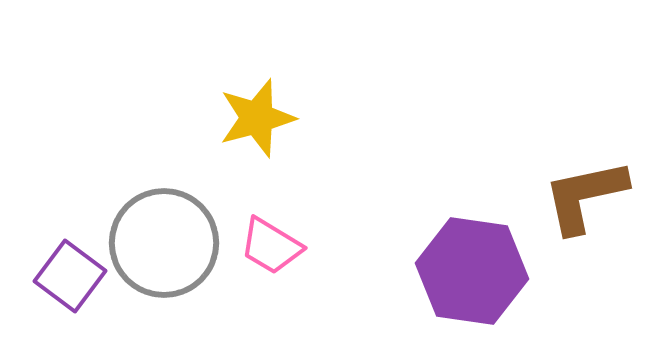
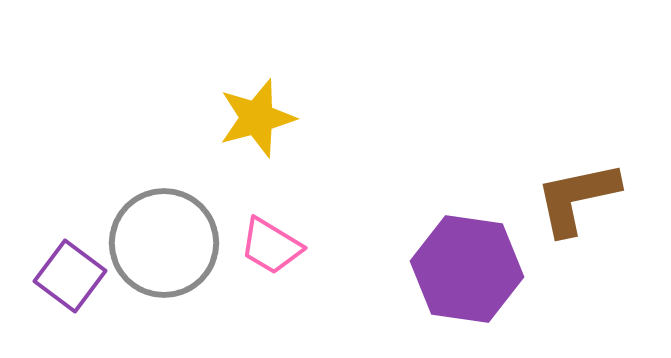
brown L-shape: moved 8 px left, 2 px down
purple hexagon: moved 5 px left, 2 px up
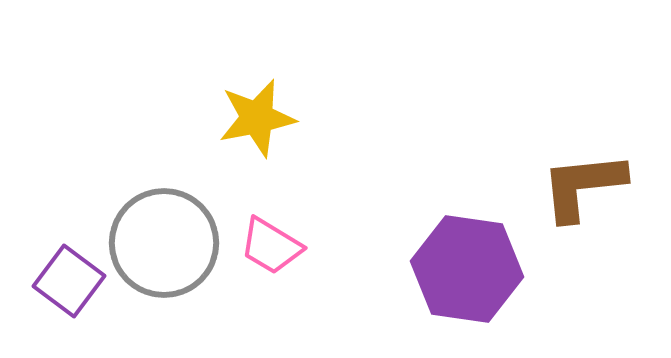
yellow star: rotated 4 degrees clockwise
brown L-shape: moved 6 px right, 12 px up; rotated 6 degrees clockwise
purple square: moved 1 px left, 5 px down
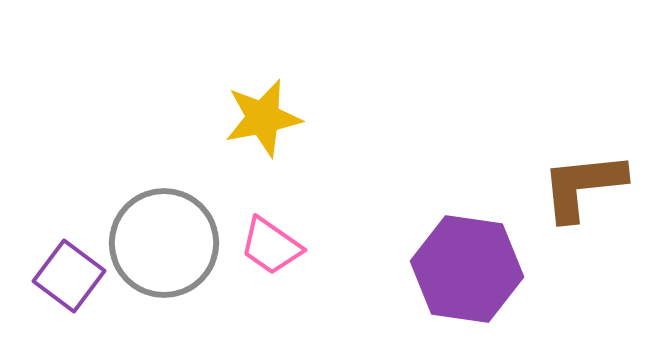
yellow star: moved 6 px right
pink trapezoid: rotated 4 degrees clockwise
purple square: moved 5 px up
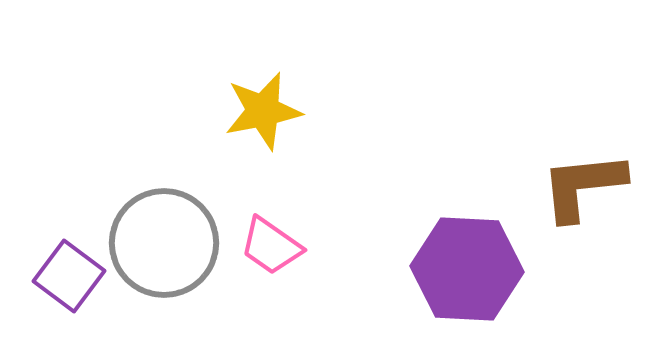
yellow star: moved 7 px up
purple hexagon: rotated 5 degrees counterclockwise
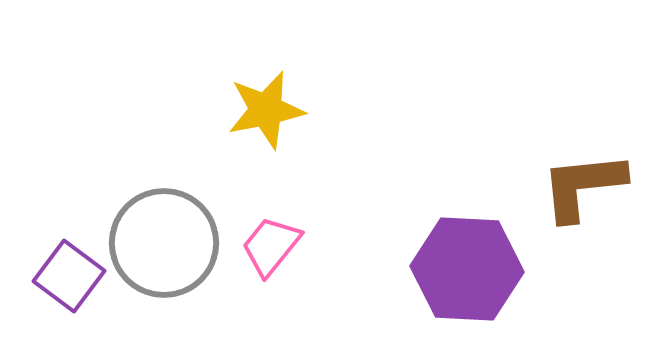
yellow star: moved 3 px right, 1 px up
pink trapezoid: rotated 94 degrees clockwise
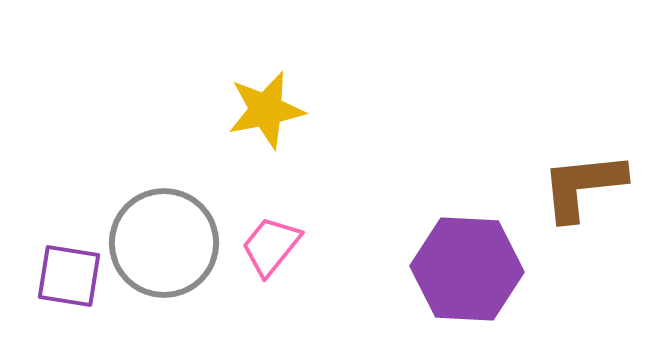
purple square: rotated 28 degrees counterclockwise
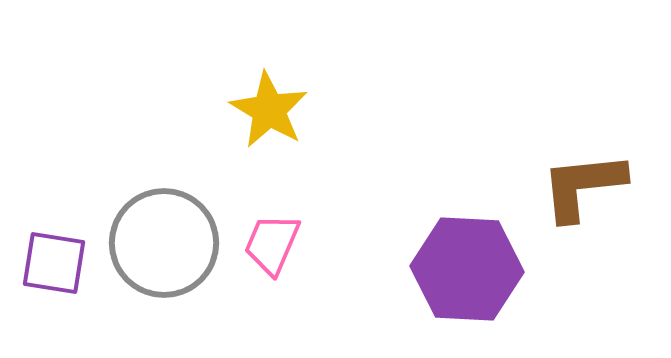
yellow star: moved 3 px right; rotated 30 degrees counterclockwise
pink trapezoid: moved 1 px right, 2 px up; rotated 16 degrees counterclockwise
purple square: moved 15 px left, 13 px up
